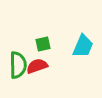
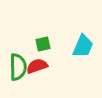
green semicircle: moved 2 px down
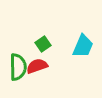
green square: rotated 21 degrees counterclockwise
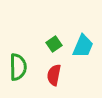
green square: moved 11 px right
red semicircle: moved 17 px right, 9 px down; rotated 60 degrees counterclockwise
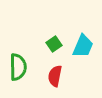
red semicircle: moved 1 px right, 1 px down
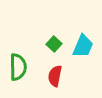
green square: rotated 14 degrees counterclockwise
